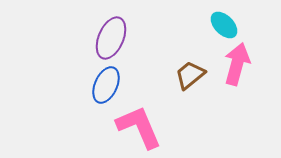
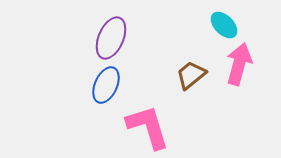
pink arrow: moved 2 px right
brown trapezoid: moved 1 px right
pink L-shape: moved 9 px right; rotated 6 degrees clockwise
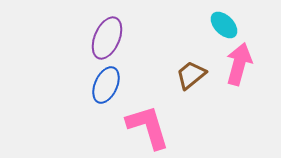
purple ellipse: moved 4 px left
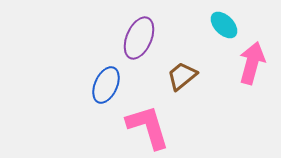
purple ellipse: moved 32 px right
pink arrow: moved 13 px right, 1 px up
brown trapezoid: moved 9 px left, 1 px down
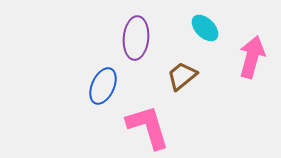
cyan ellipse: moved 19 px left, 3 px down
purple ellipse: moved 3 px left; rotated 18 degrees counterclockwise
pink arrow: moved 6 px up
blue ellipse: moved 3 px left, 1 px down
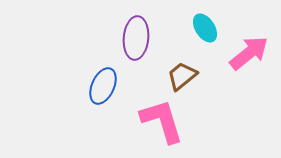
cyan ellipse: rotated 12 degrees clockwise
pink arrow: moved 3 px left, 4 px up; rotated 36 degrees clockwise
pink L-shape: moved 14 px right, 6 px up
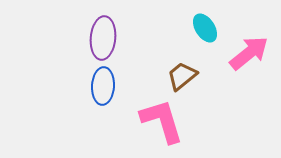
purple ellipse: moved 33 px left
blue ellipse: rotated 21 degrees counterclockwise
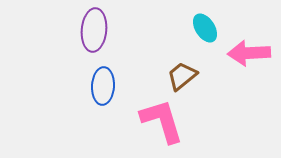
purple ellipse: moved 9 px left, 8 px up
pink arrow: rotated 144 degrees counterclockwise
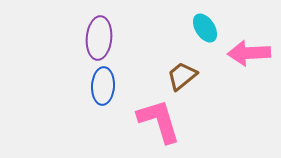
purple ellipse: moved 5 px right, 8 px down
pink L-shape: moved 3 px left
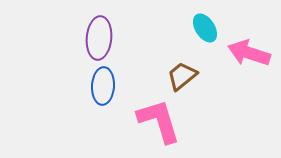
pink arrow: rotated 21 degrees clockwise
